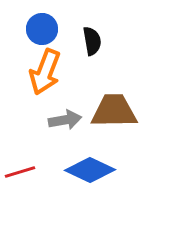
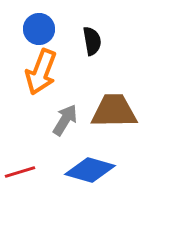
blue circle: moved 3 px left
orange arrow: moved 4 px left
gray arrow: rotated 48 degrees counterclockwise
blue diamond: rotated 9 degrees counterclockwise
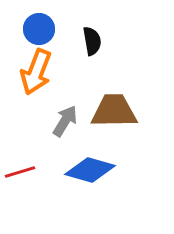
orange arrow: moved 5 px left
gray arrow: moved 1 px down
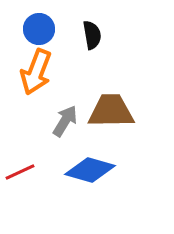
black semicircle: moved 6 px up
brown trapezoid: moved 3 px left
red line: rotated 8 degrees counterclockwise
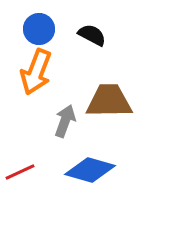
black semicircle: rotated 52 degrees counterclockwise
brown trapezoid: moved 2 px left, 10 px up
gray arrow: rotated 12 degrees counterclockwise
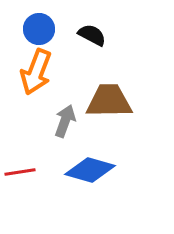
red line: rotated 16 degrees clockwise
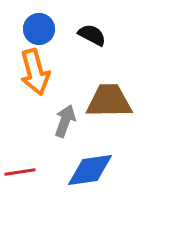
orange arrow: moved 1 px left; rotated 36 degrees counterclockwise
blue diamond: rotated 24 degrees counterclockwise
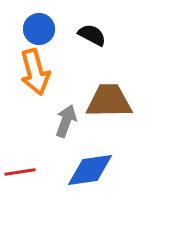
gray arrow: moved 1 px right
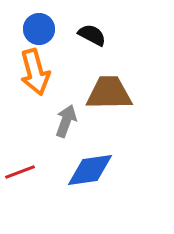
brown trapezoid: moved 8 px up
red line: rotated 12 degrees counterclockwise
